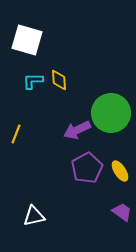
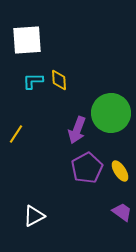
white square: rotated 20 degrees counterclockwise
purple arrow: rotated 44 degrees counterclockwise
yellow line: rotated 12 degrees clockwise
white triangle: rotated 15 degrees counterclockwise
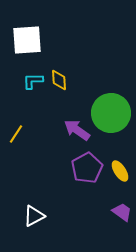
purple arrow: rotated 104 degrees clockwise
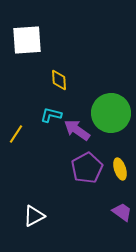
cyan L-shape: moved 18 px right, 34 px down; rotated 15 degrees clockwise
yellow ellipse: moved 2 px up; rotated 15 degrees clockwise
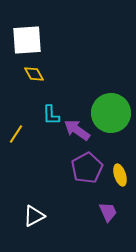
yellow diamond: moved 25 px left, 6 px up; rotated 25 degrees counterclockwise
cyan L-shape: rotated 105 degrees counterclockwise
yellow ellipse: moved 6 px down
purple trapezoid: moved 14 px left; rotated 30 degrees clockwise
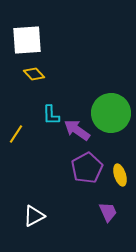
yellow diamond: rotated 15 degrees counterclockwise
